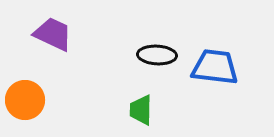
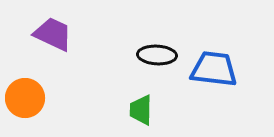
blue trapezoid: moved 1 px left, 2 px down
orange circle: moved 2 px up
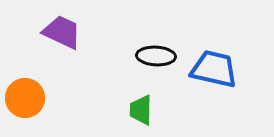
purple trapezoid: moved 9 px right, 2 px up
black ellipse: moved 1 px left, 1 px down
blue trapezoid: rotated 6 degrees clockwise
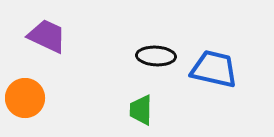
purple trapezoid: moved 15 px left, 4 px down
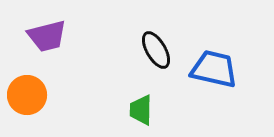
purple trapezoid: rotated 141 degrees clockwise
black ellipse: moved 6 px up; rotated 57 degrees clockwise
orange circle: moved 2 px right, 3 px up
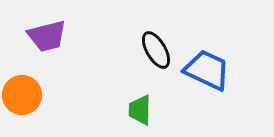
blue trapezoid: moved 7 px left, 1 px down; rotated 12 degrees clockwise
orange circle: moved 5 px left
green trapezoid: moved 1 px left
